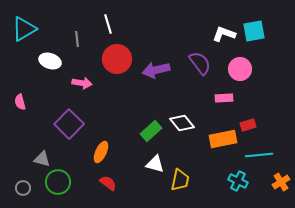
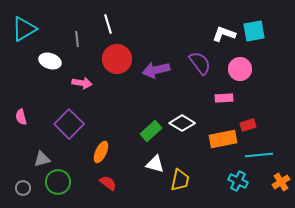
pink semicircle: moved 1 px right, 15 px down
white diamond: rotated 20 degrees counterclockwise
gray triangle: rotated 30 degrees counterclockwise
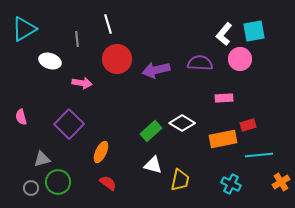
white L-shape: rotated 70 degrees counterclockwise
purple semicircle: rotated 50 degrees counterclockwise
pink circle: moved 10 px up
white triangle: moved 2 px left, 1 px down
cyan cross: moved 7 px left, 3 px down
gray circle: moved 8 px right
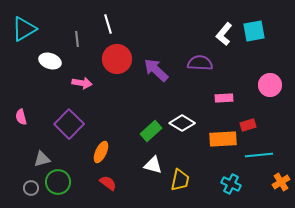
pink circle: moved 30 px right, 26 px down
purple arrow: rotated 56 degrees clockwise
orange rectangle: rotated 8 degrees clockwise
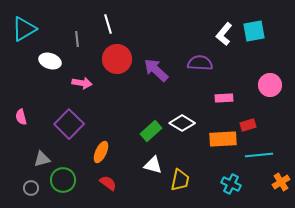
green circle: moved 5 px right, 2 px up
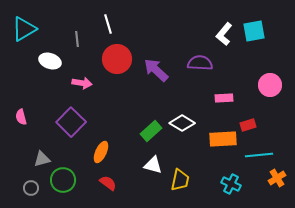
purple square: moved 2 px right, 2 px up
orange cross: moved 4 px left, 4 px up
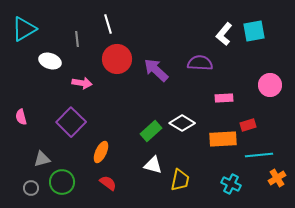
green circle: moved 1 px left, 2 px down
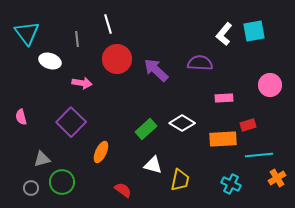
cyan triangle: moved 3 px right, 4 px down; rotated 36 degrees counterclockwise
green rectangle: moved 5 px left, 2 px up
red semicircle: moved 15 px right, 7 px down
